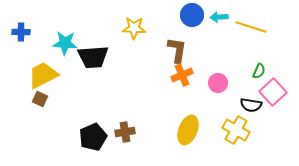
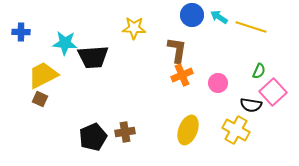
cyan arrow: rotated 36 degrees clockwise
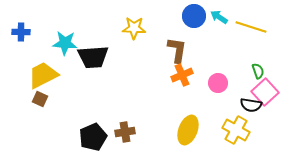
blue circle: moved 2 px right, 1 px down
green semicircle: moved 1 px left; rotated 42 degrees counterclockwise
pink square: moved 8 px left
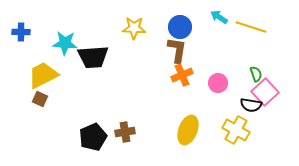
blue circle: moved 14 px left, 11 px down
green semicircle: moved 2 px left, 3 px down
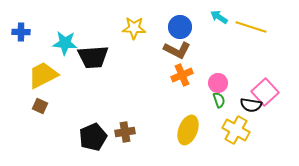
brown L-shape: rotated 108 degrees clockwise
green semicircle: moved 37 px left, 26 px down
brown square: moved 7 px down
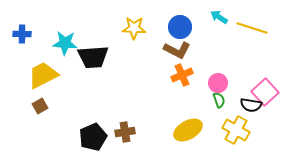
yellow line: moved 1 px right, 1 px down
blue cross: moved 1 px right, 2 px down
brown square: rotated 35 degrees clockwise
yellow ellipse: rotated 40 degrees clockwise
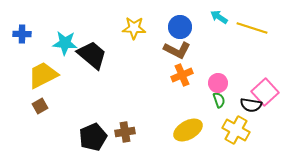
black trapezoid: moved 1 px left, 2 px up; rotated 136 degrees counterclockwise
